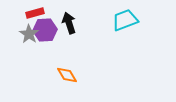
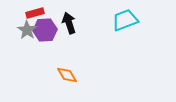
gray star: moved 2 px left, 4 px up
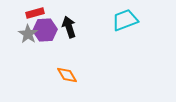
black arrow: moved 4 px down
gray star: moved 1 px right, 4 px down
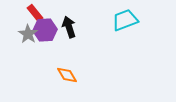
red rectangle: rotated 66 degrees clockwise
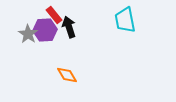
red rectangle: moved 19 px right, 2 px down
cyan trapezoid: rotated 80 degrees counterclockwise
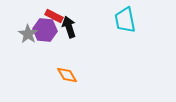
red rectangle: moved 1 px down; rotated 24 degrees counterclockwise
purple hexagon: rotated 10 degrees clockwise
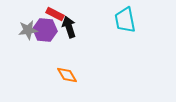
red rectangle: moved 1 px right, 2 px up
gray star: moved 4 px up; rotated 30 degrees clockwise
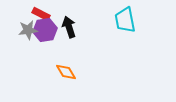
red rectangle: moved 14 px left
purple hexagon: rotated 15 degrees counterclockwise
orange diamond: moved 1 px left, 3 px up
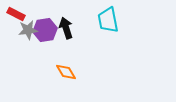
red rectangle: moved 25 px left
cyan trapezoid: moved 17 px left
black arrow: moved 3 px left, 1 px down
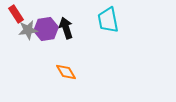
red rectangle: rotated 30 degrees clockwise
purple hexagon: moved 1 px right, 1 px up
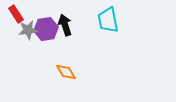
black arrow: moved 1 px left, 3 px up
